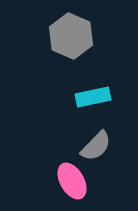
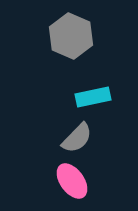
gray semicircle: moved 19 px left, 8 px up
pink ellipse: rotated 6 degrees counterclockwise
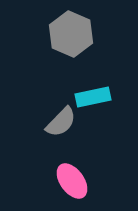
gray hexagon: moved 2 px up
gray semicircle: moved 16 px left, 16 px up
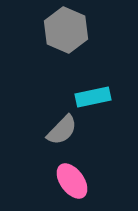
gray hexagon: moved 5 px left, 4 px up
gray semicircle: moved 1 px right, 8 px down
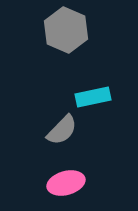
pink ellipse: moved 6 px left, 2 px down; rotated 69 degrees counterclockwise
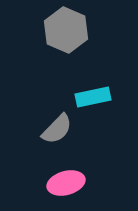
gray semicircle: moved 5 px left, 1 px up
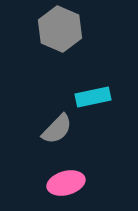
gray hexagon: moved 6 px left, 1 px up
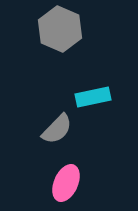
pink ellipse: rotated 51 degrees counterclockwise
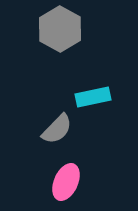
gray hexagon: rotated 6 degrees clockwise
pink ellipse: moved 1 px up
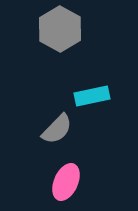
cyan rectangle: moved 1 px left, 1 px up
